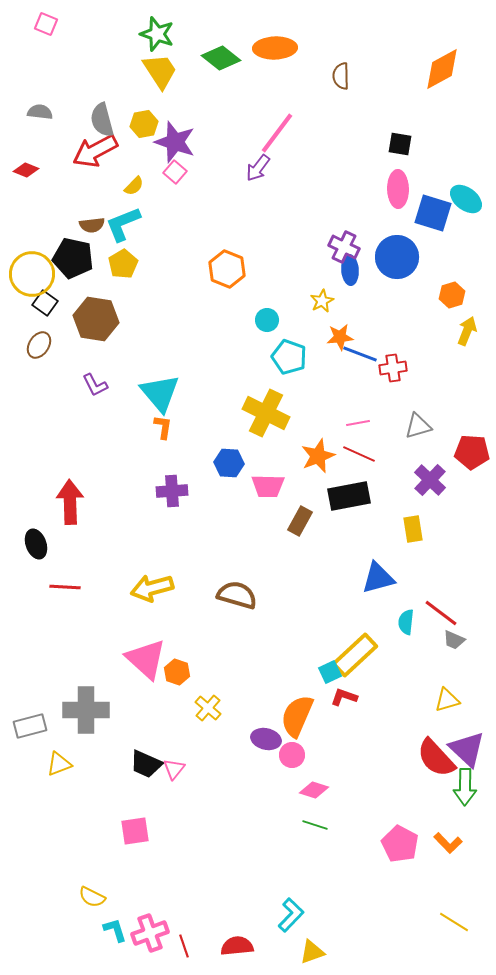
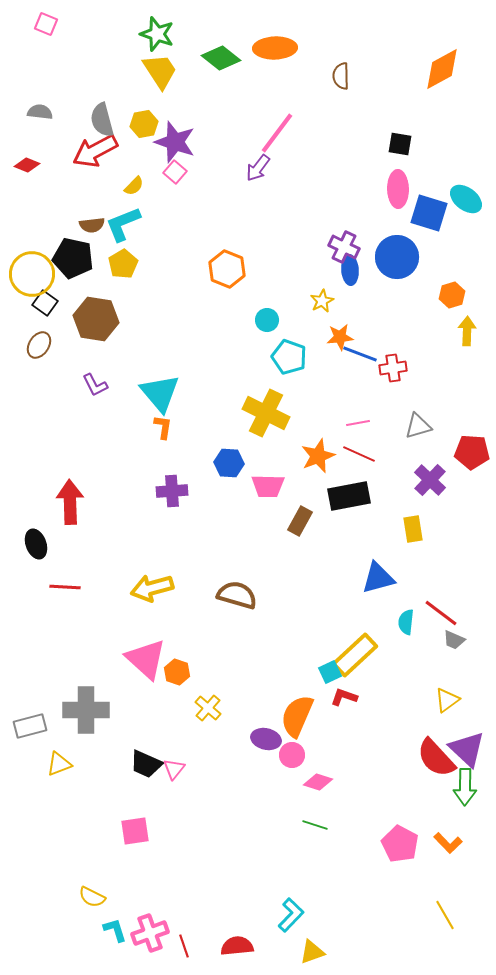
red diamond at (26, 170): moved 1 px right, 5 px up
blue square at (433, 213): moved 4 px left
yellow arrow at (467, 331): rotated 20 degrees counterclockwise
yellow triangle at (447, 700): rotated 20 degrees counterclockwise
pink diamond at (314, 790): moved 4 px right, 8 px up
yellow line at (454, 922): moved 9 px left, 7 px up; rotated 28 degrees clockwise
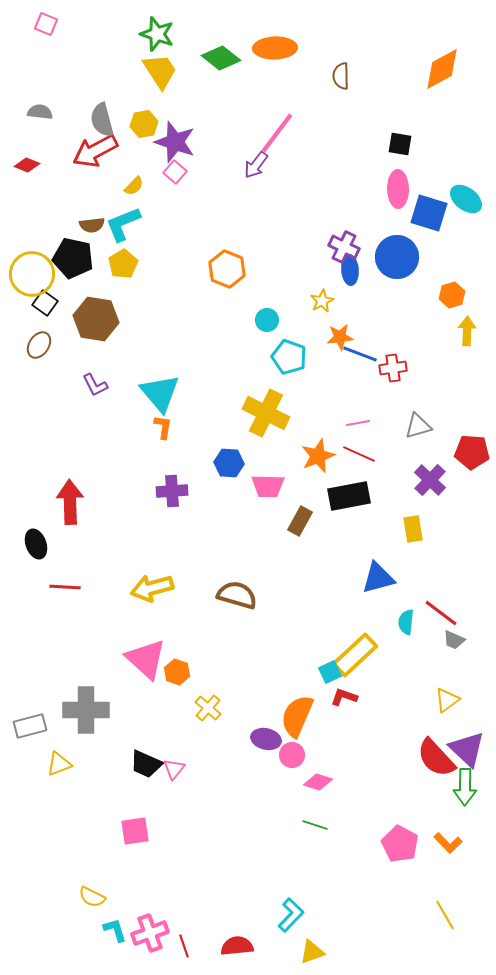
purple arrow at (258, 168): moved 2 px left, 3 px up
